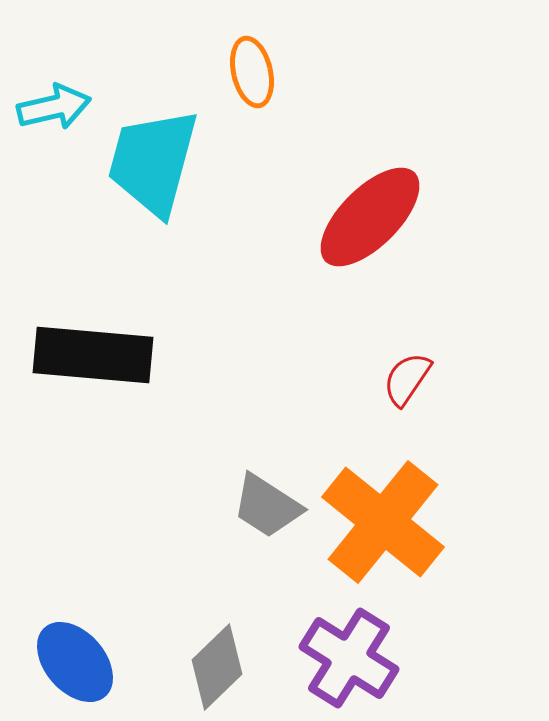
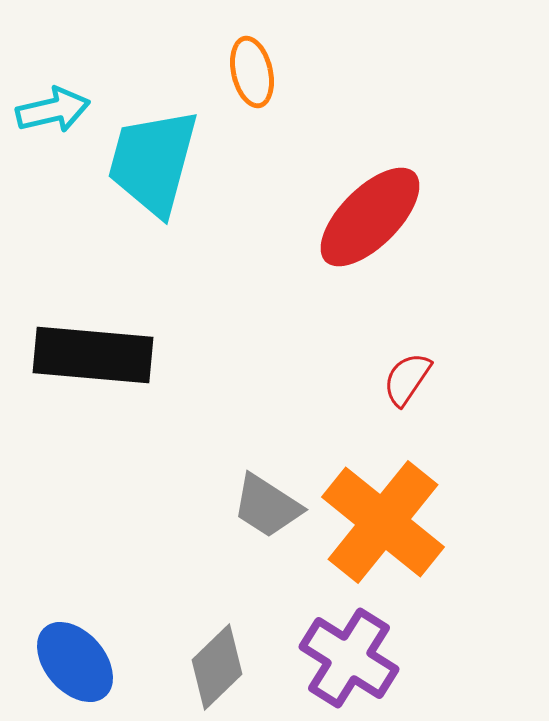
cyan arrow: moved 1 px left, 3 px down
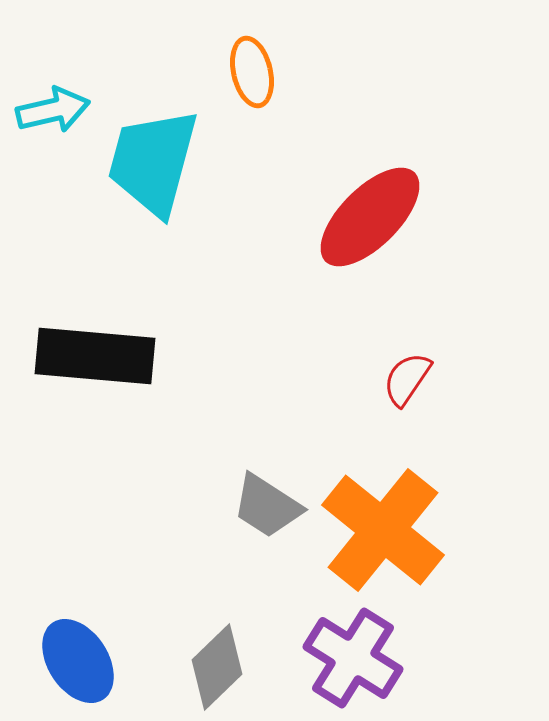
black rectangle: moved 2 px right, 1 px down
orange cross: moved 8 px down
purple cross: moved 4 px right
blue ellipse: moved 3 px right, 1 px up; rotated 8 degrees clockwise
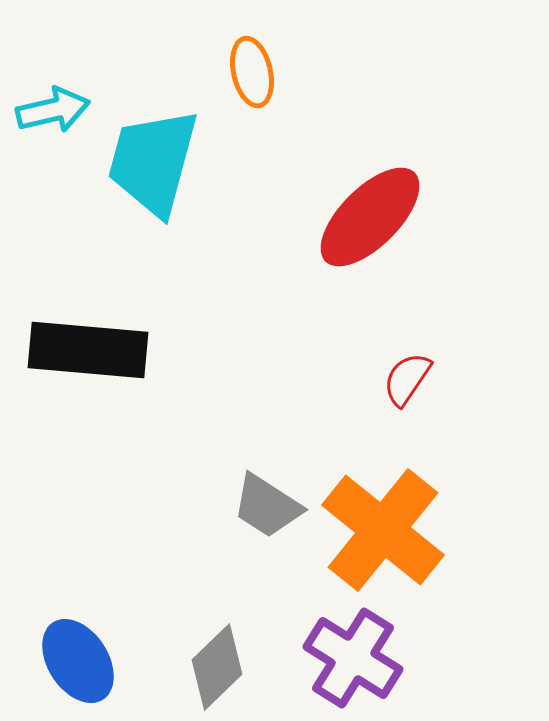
black rectangle: moved 7 px left, 6 px up
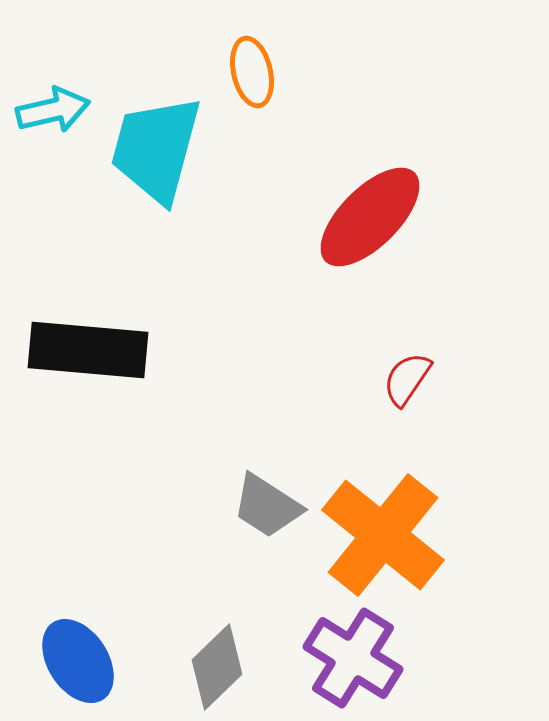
cyan trapezoid: moved 3 px right, 13 px up
orange cross: moved 5 px down
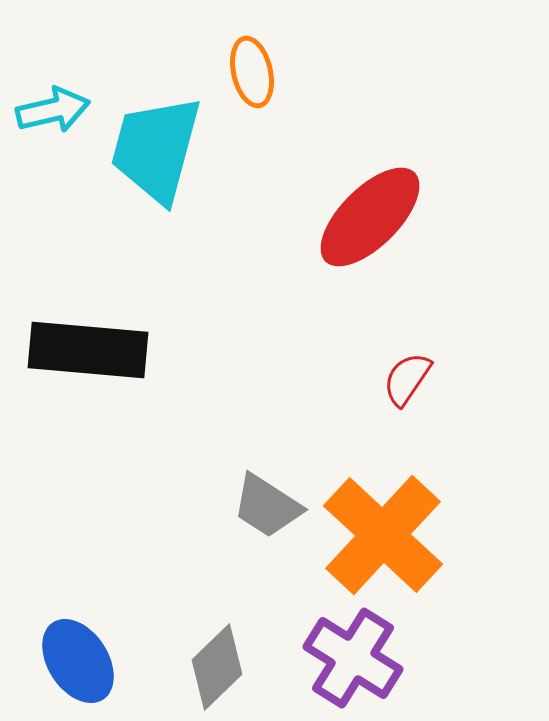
orange cross: rotated 4 degrees clockwise
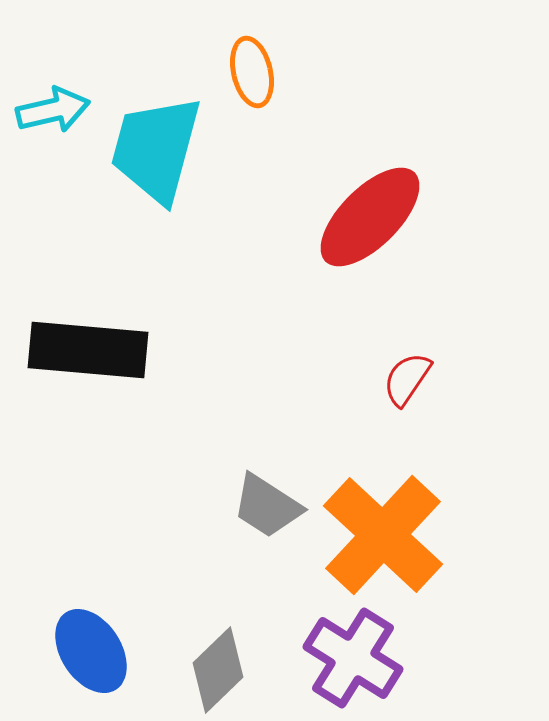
blue ellipse: moved 13 px right, 10 px up
gray diamond: moved 1 px right, 3 px down
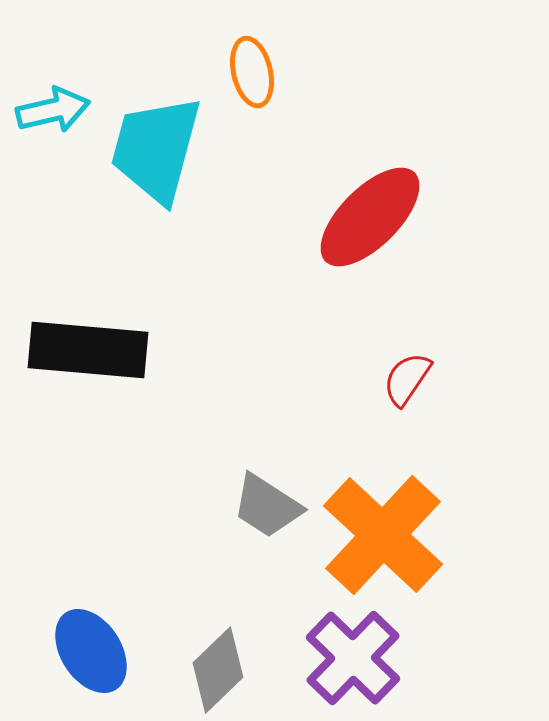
purple cross: rotated 12 degrees clockwise
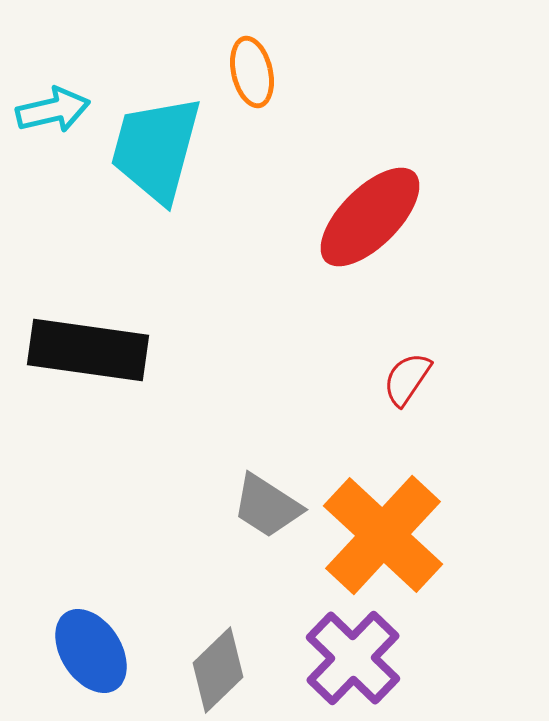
black rectangle: rotated 3 degrees clockwise
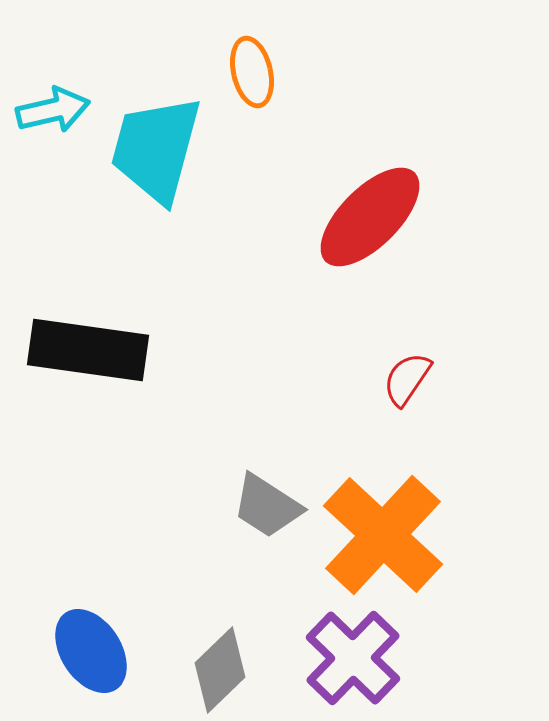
gray diamond: moved 2 px right
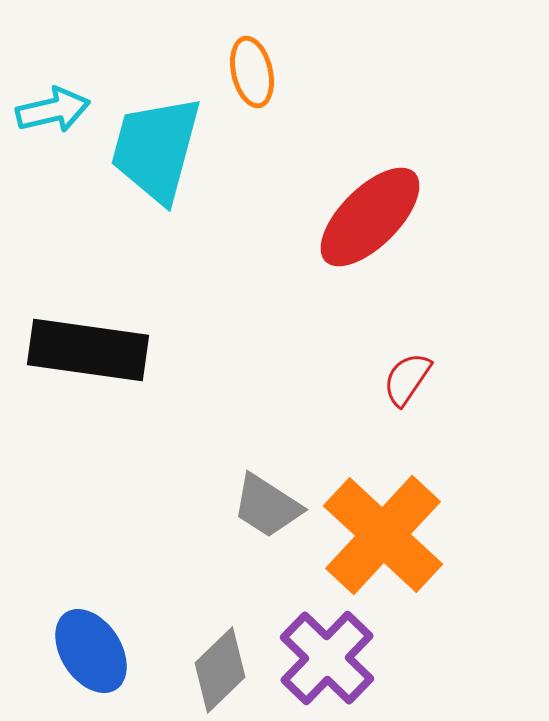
purple cross: moved 26 px left
